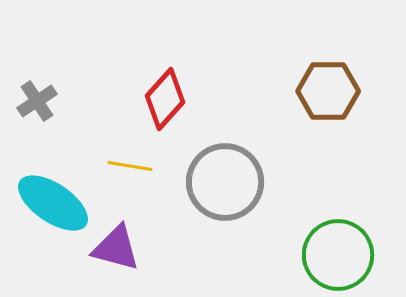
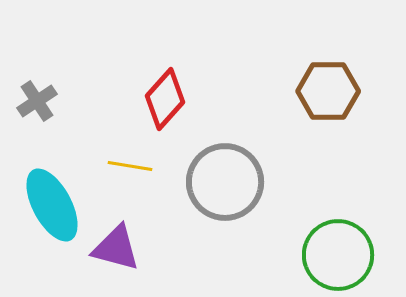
cyan ellipse: moved 1 px left, 2 px down; rotated 28 degrees clockwise
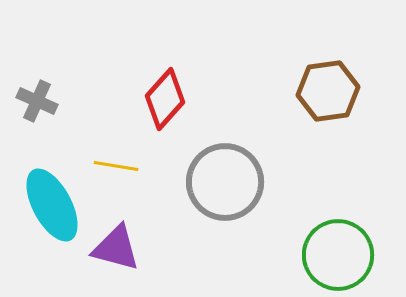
brown hexagon: rotated 8 degrees counterclockwise
gray cross: rotated 33 degrees counterclockwise
yellow line: moved 14 px left
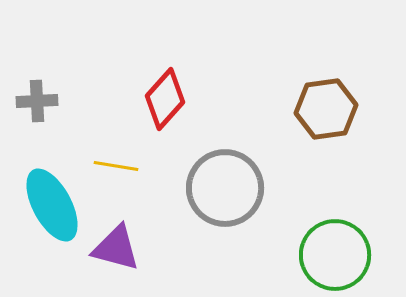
brown hexagon: moved 2 px left, 18 px down
gray cross: rotated 27 degrees counterclockwise
gray circle: moved 6 px down
green circle: moved 3 px left
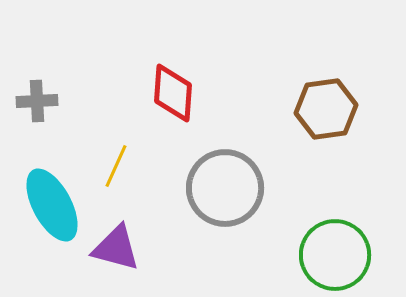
red diamond: moved 8 px right, 6 px up; rotated 38 degrees counterclockwise
yellow line: rotated 75 degrees counterclockwise
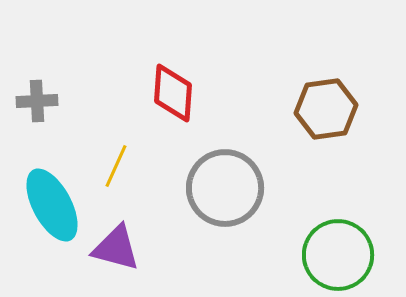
green circle: moved 3 px right
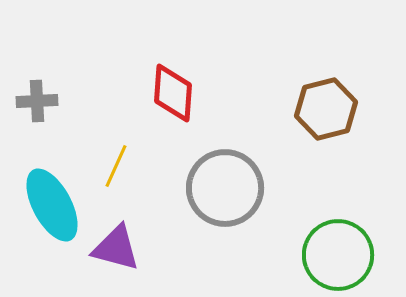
brown hexagon: rotated 6 degrees counterclockwise
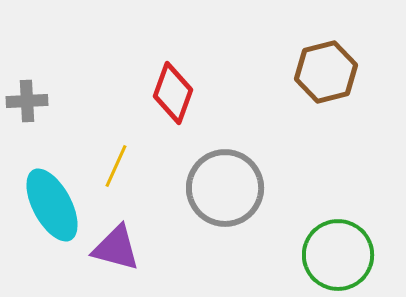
red diamond: rotated 16 degrees clockwise
gray cross: moved 10 px left
brown hexagon: moved 37 px up
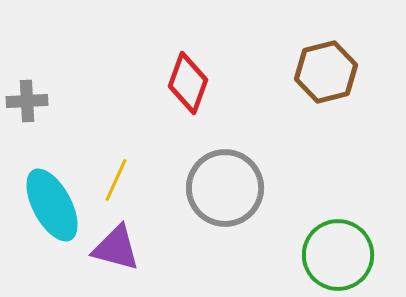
red diamond: moved 15 px right, 10 px up
yellow line: moved 14 px down
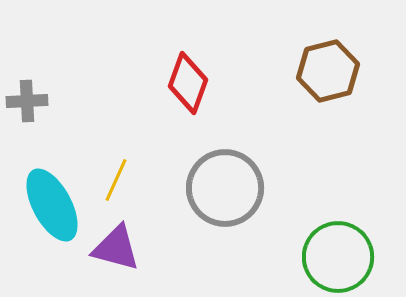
brown hexagon: moved 2 px right, 1 px up
green circle: moved 2 px down
